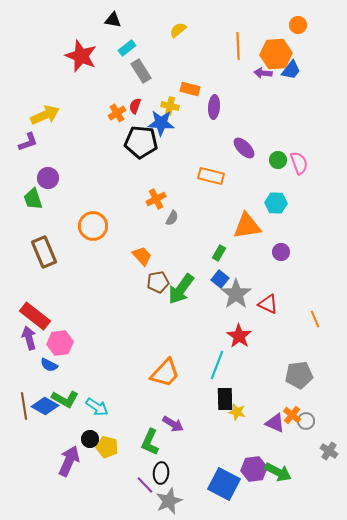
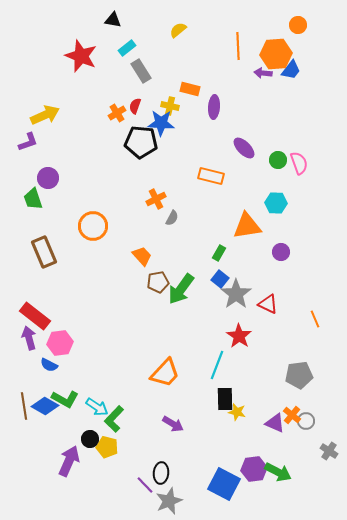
green L-shape at (150, 442): moved 36 px left, 23 px up; rotated 20 degrees clockwise
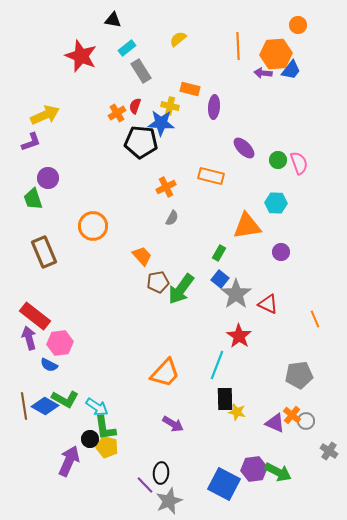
yellow semicircle at (178, 30): moved 9 px down
purple L-shape at (28, 142): moved 3 px right
orange cross at (156, 199): moved 10 px right, 12 px up
green L-shape at (114, 419): moved 9 px left, 9 px down; rotated 52 degrees counterclockwise
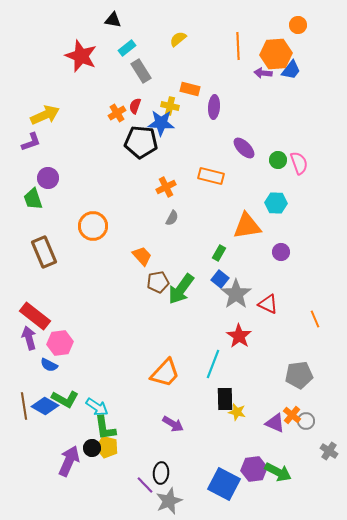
cyan line at (217, 365): moved 4 px left, 1 px up
black circle at (90, 439): moved 2 px right, 9 px down
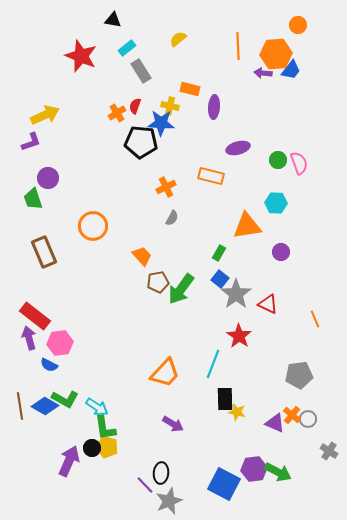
purple ellipse at (244, 148): moved 6 px left; rotated 60 degrees counterclockwise
brown line at (24, 406): moved 4 px left
gray circle at (306, 421): moved 2 px right, 2 px up
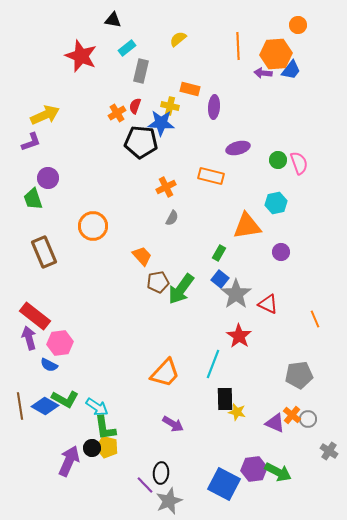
gray rectangle at (141, 71): rotated 45 degrees clockwise
cyan hexagon at (276, 203): rotated 15 degrees counterclockwise
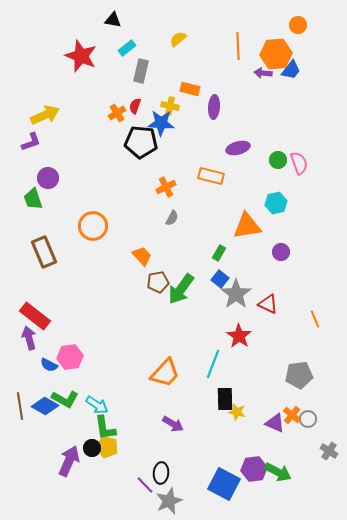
pink hexagon at (60, 343): moved 10 px right, 14 px down
cyan arrow at (97, 407): moved 2 px up
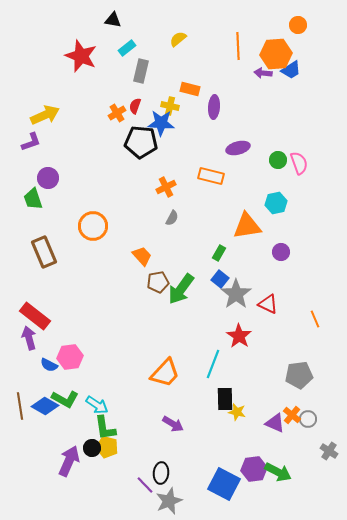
blue trapezoid at (291, 70): rotated 20 degrees clockwise
